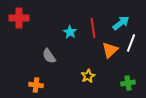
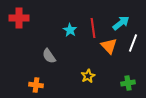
cyan star: moved 2 px up
white line: moved 2 px right
orange triangle: moved 1 px left, 4 px up; rotated 30 degrees counterclockwise
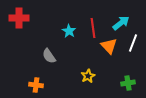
cyan star: moved 1 px left, 1 px down
